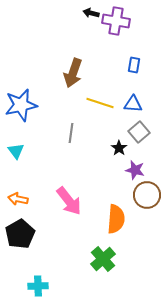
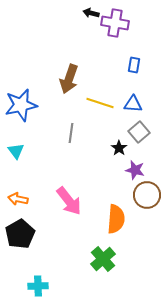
purple cross: moved 1 px left, 2 px down
brown arrow: moved 4 px left, 6 px down
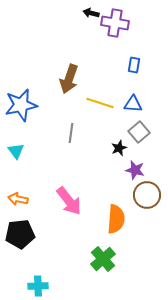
black star: rotated 14 degrees clockwise
black pentagon: rotated 24 degrees clockwise
